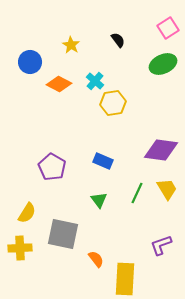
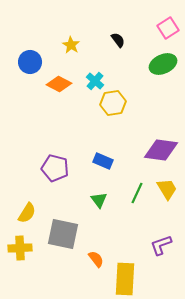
purple pentagon: moved 3 px right, 1 px down; rotated 16 degrees counterclockwise
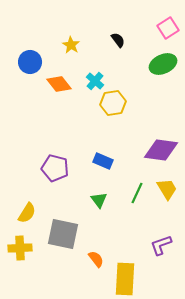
orange diamond: rotated 25 degrees clockwise
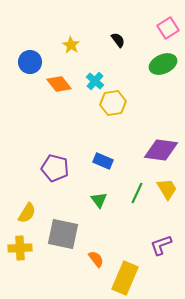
yellow rectangle: moved 1 px up; rotated 20 degrees clockwise
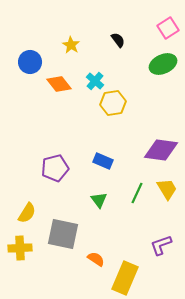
purple pentagon: rotated 28 degrees counterclockwise
orange semicircle: rotated 18 degrees counterclockwise
